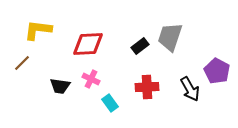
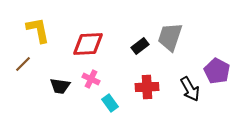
yellow L-shape: rotated 72 degrees clockwise
brown line: moved 1 px right, 1 px down
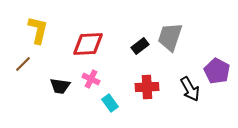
yellow L-shape: rotated 24 degrees clockwise
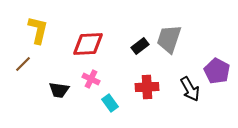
gray trapezoid: moved 1 px left, 2 px down
black trapezoid: moved 1 px left, 4 px down
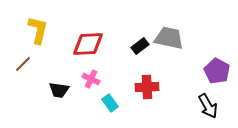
gray trapezoid: moved 1 px up; rotated 84 degrees clockwise
black arrow: moved 18 px right, 17 px down
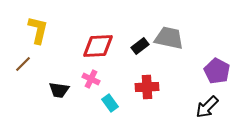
red diamond: moved 10 px right, 2 px down
black arrow: moved 1 px left, 1 px down; rotated 75 degrees clockwise
